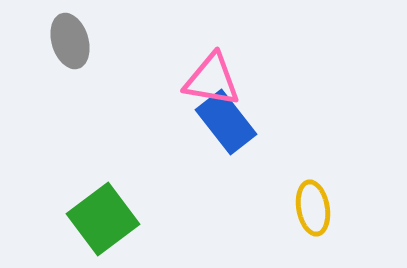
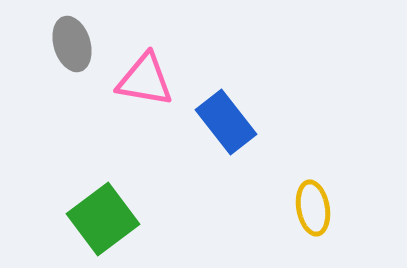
gray ellipse: moved 2 px right, 3 px down
pink triangle: moved 67 px left
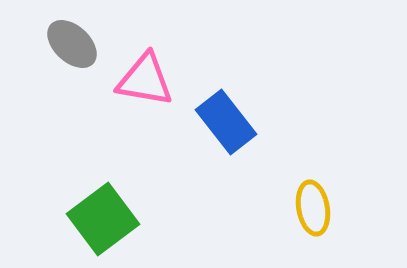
gray ellipse: rotated 30 degrees counterclockwise
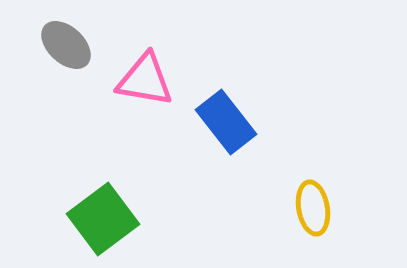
gray ellipse: moved 6 px left, 1 px down
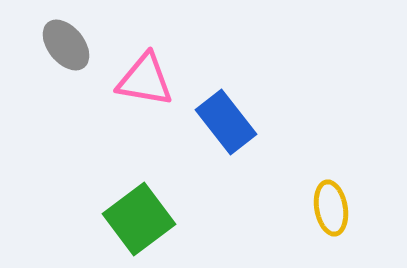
gray ellipse: rotated 8 degrees clockwise
yellow ellipse: moved 18 px right
green square: moved 36 px right
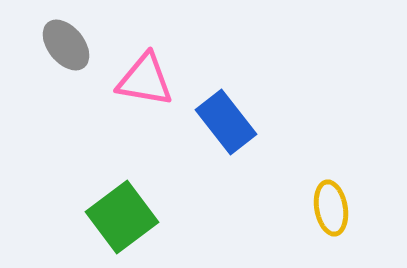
green square: moved 17 px left, 2 px up
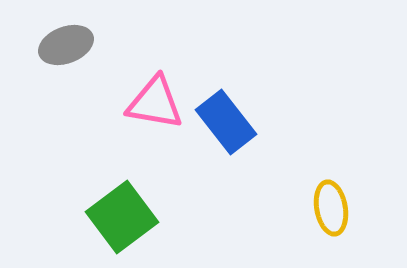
gray ellipse: rotated 72 degrees counterclockwise
pink triangle: moved 10 px right, 23 px down
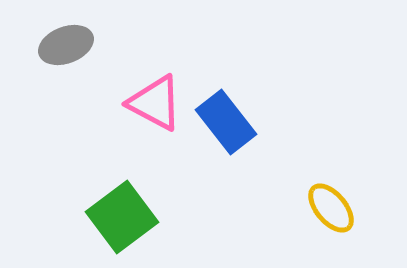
pink triangle: rotated 18 degrees clockwise
yellow ellipse: rotated 30 degrees counterclockwise
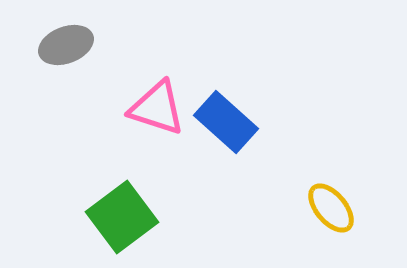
pink triangle: moved 2 px right, 5 px down; rotated 10 degrees counterclockwise
blue rectangle: rotated 10 degrees counterclockwise
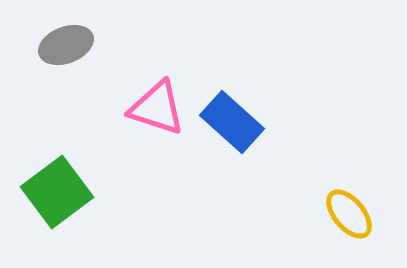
blue rectangle: moved 6 px right
yellow ellipse: moved 18 px right, 6 px down
green square: moved 65 px left, 25 px up
